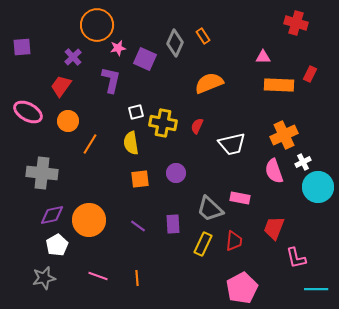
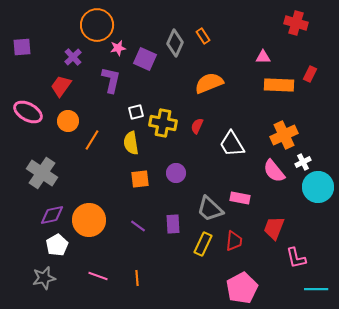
orange line at (90, 144): moved 2 px right, 4 px up
white trapezoid at (232, 144): rotated 72 degrees clockwise
pink semicircle at (274, 171): rotated 20 degrees counterclockwise
gray cross at (42, 173): rotated 28 degrees clockwise
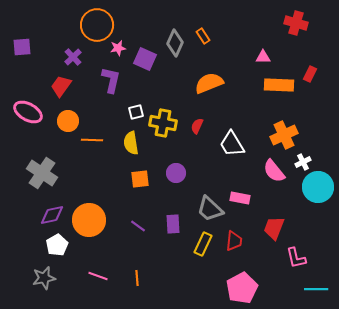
orange line at (92, 140): rotated 60 degrees clockwise
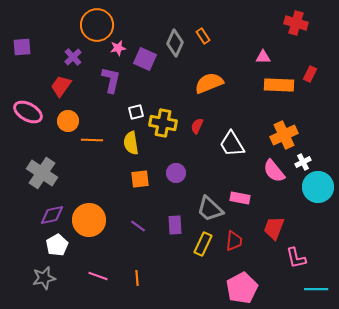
purple rectangle at (173, 224): moved 2 px right, 1 px down
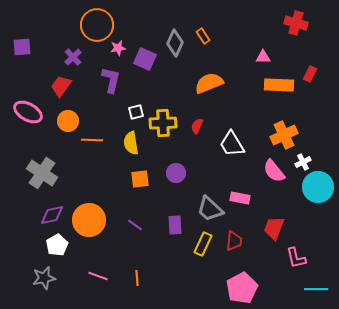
yellow cross at (163, 123): rotated 12 degrees counterclockwise
purple line at (138, 226): moved 3 px left, 1 px up
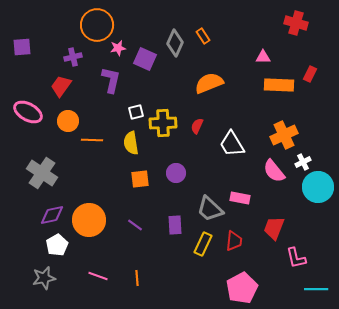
purple cross at (73, 57): rotated 30 degrees clockwise
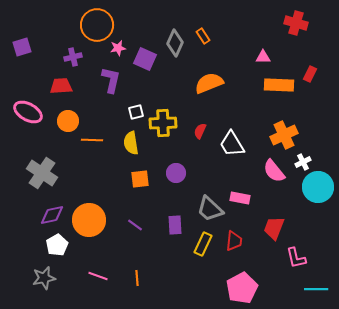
purple square at (22, 47): rotated 12 degrees counterclockwise
red trapezoid at (61, 86): rotated 50 degrees clockwise
red semicircle at (197, 126): moved 3 px right, 5 px down
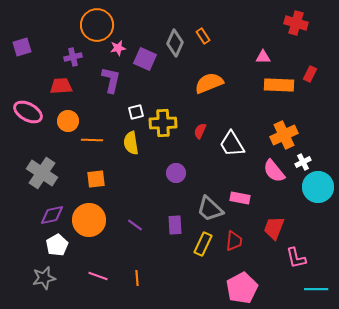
orange square at (140, 179): moved 44 px left
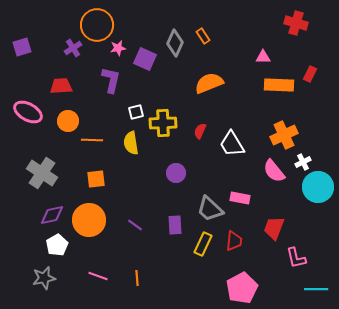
purple cross at (73, 57): moved 9 px up; rotated 18 degrees counterclockwise
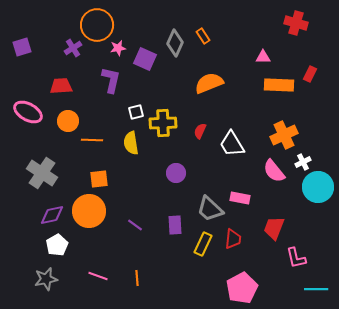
orange square at (96, 179): moved 3 px right
orange circle at (89, 220): moved 9 px up
red trapezoid at (234, 241): moved 1 px left, 2 px up
gray star at (44, 278): moved 2 px right, 1 px down
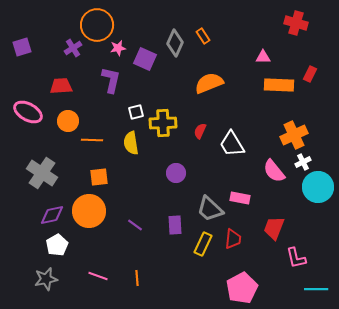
orange cross at (284, 135): moved 10 px right
orange square at (99, 179): moved 2 px up
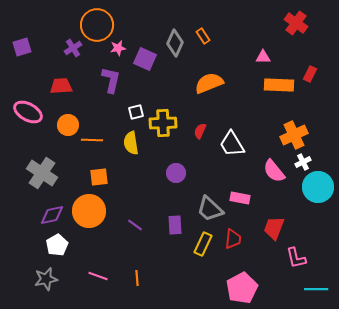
red cross at (296, 23): rotated 20 degrees clockwise
orange circle at (68, 121): moved 4 px down
